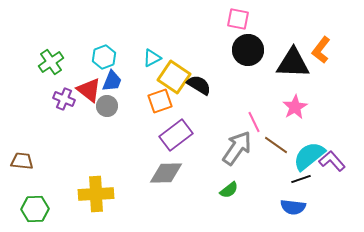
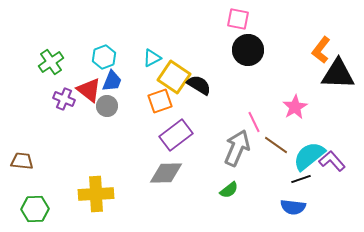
black triangle: moved 45 px right, 11 px down
gray arrow: rotated 12 degrees counterclockwise
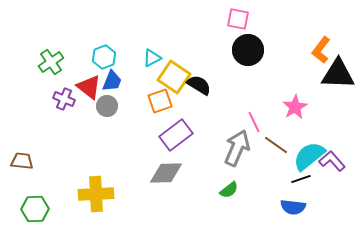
red triangle: moved 3 px up
